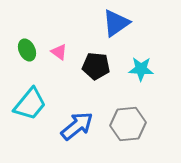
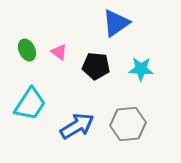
cyan trapezoid: rotated 6 degrees counterclockwise
blue arrow: rotated 8 degrees clockwise
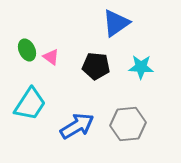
pink triangle: moved 8 px left, 5 px down
cyan star: moved 2 px up
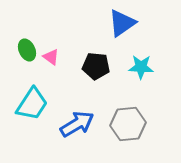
blue triangle: moved 6 px right
cyan trapezoid: moved 2 px right
blue arrow: moved 2 px up
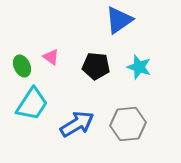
blue triangle: moved 3 px left, 3 px up
green ellipse: moved 5 px left, 16 px down
cyan star: moved 2 px left; rotated 15 degrees clockwise
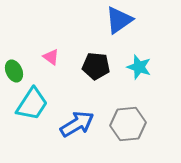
green ellipse: moved 8 px left, 5 px down
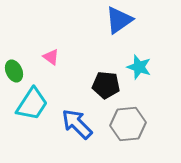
black pentagon: moved 10 px right, 19 px down
blue arrow: rotated 104 degrees counterclockwise
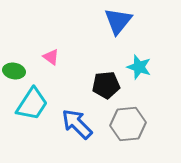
blue triangle: moved 1 px left, 1 px down; rotated 16 degrees counterclockwise
green ellipse: rotated 55 degrees counterclockwise
black pentagon: rotated 12 degrees counterclockwise
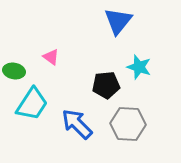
gray hexagon: rotated 8 degrees clockwise
